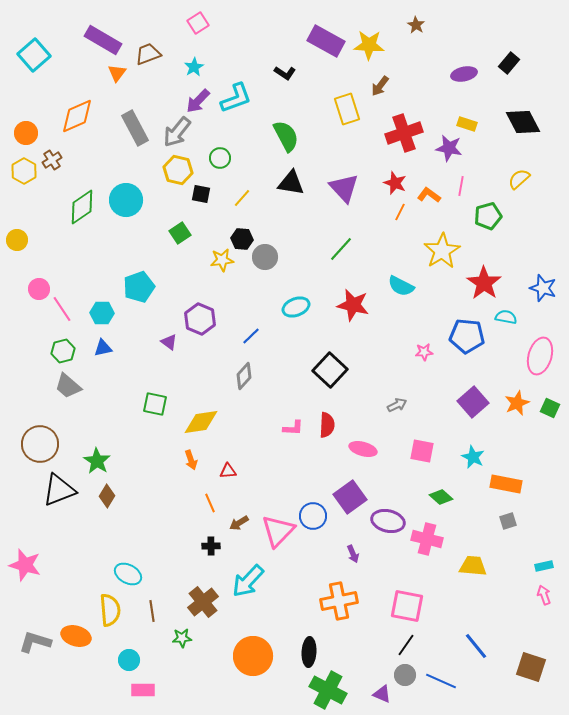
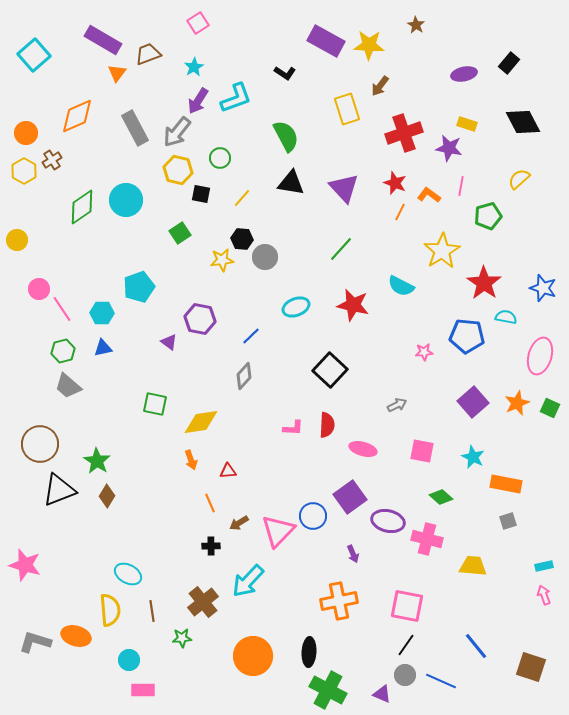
purple arrow at (198, 101): rotated 12 degrees counterclockwise
purple hexagon at (200, 319): rotated 12 degrees counterclockwise
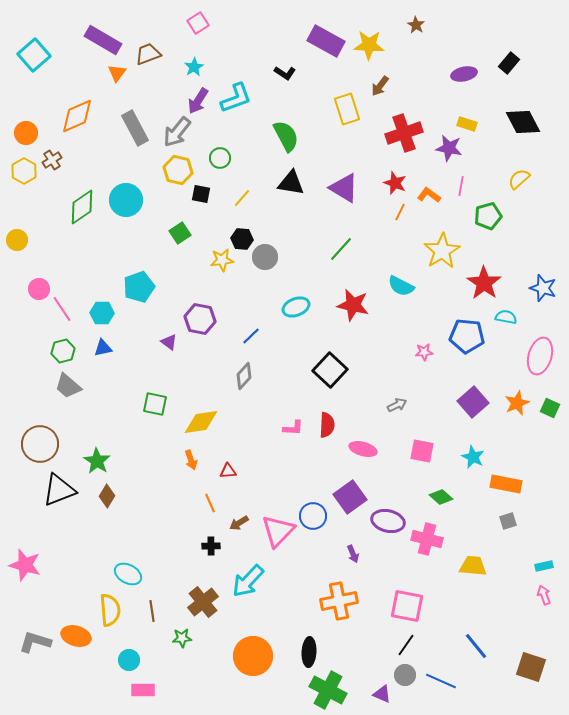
purple triangle at (344, 188): rotated 16 degrees counterclockwise
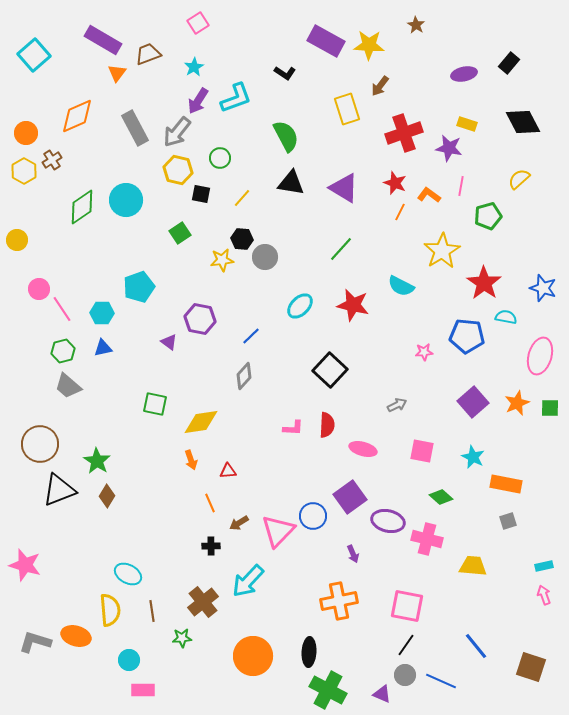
cyan ellipse at (296, 307): moved 4 px right, 1 px up; rotated 24 degrees counterclockwise
green square at (550, 408): rotated 24 degrees counterclockwise
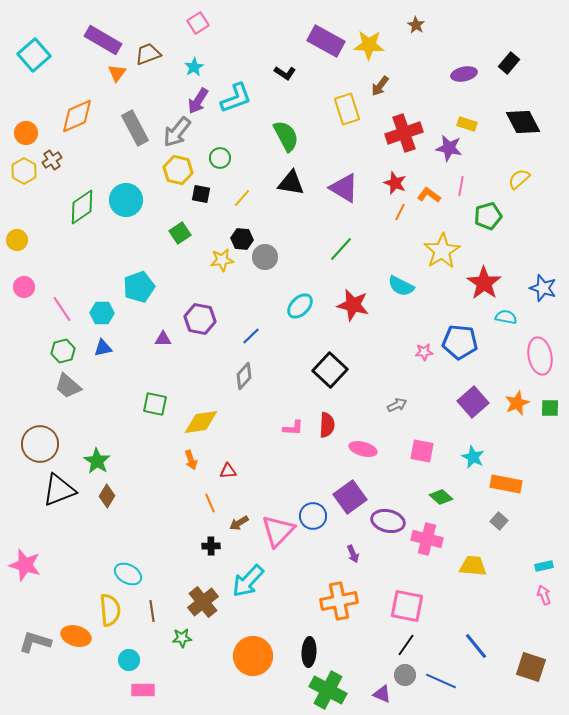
pink circle at (39, 289): moved 15 px left, 2 px up
blue pentagon at (467, 336): moved 7 px left, 6 px down
purple triangle at (169, 342): moved 6 px left, 3 px up; rotated 36 degrees counterclockwise
pink ellipse at (540, 356): rotated 27 degrees counterclockwise
gray square at (508, 521): moved 9 px left; rotated 30 degrees counterclockwise
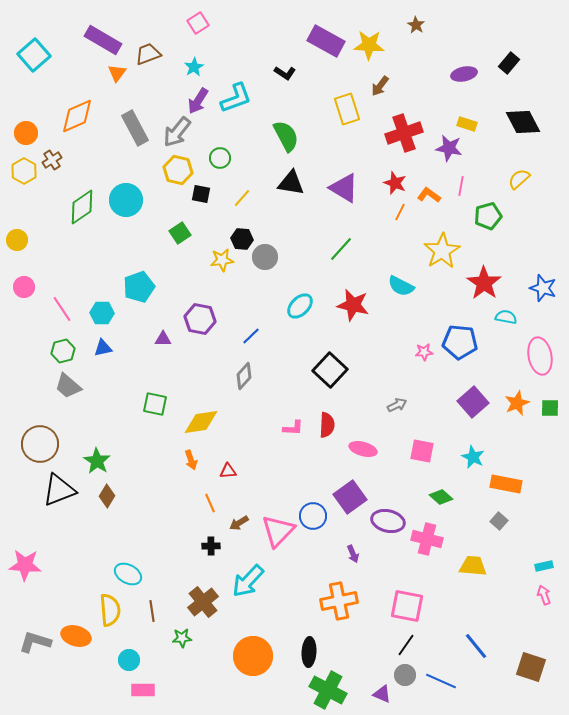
pink star at (25, 565): rotated 12 degrees counterclockwise
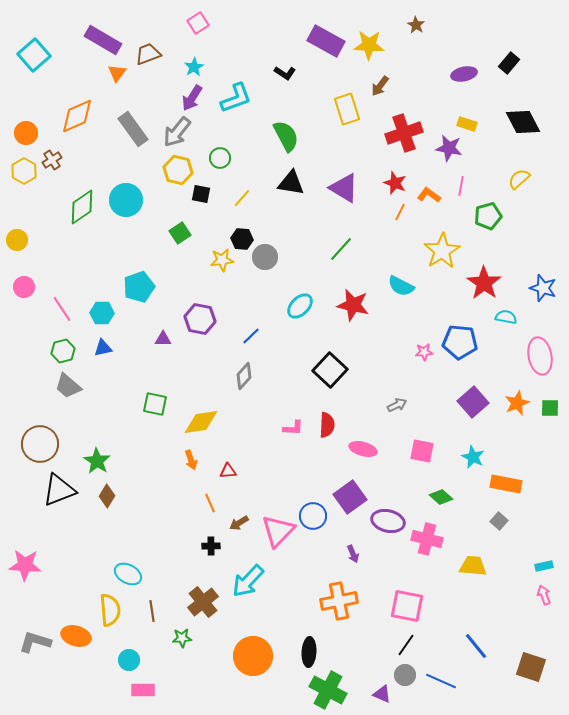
purple arrow at (198, 101): moved 6 px left, 3 px up
gray rectangle at (135, 128): moved 2 px left, 1 px down; rotated 8 degrees counterclockwise
